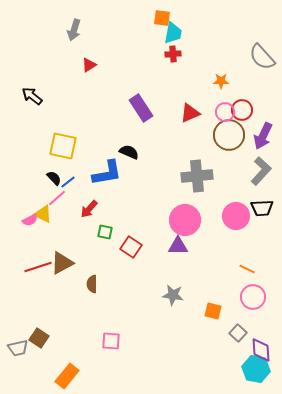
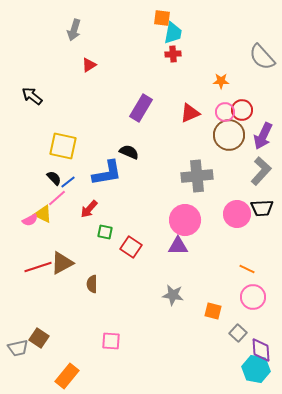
purple rectangle at (141, 108): rotated 64 degrees clockwise
pink circle at (236, 216): moved 1 px right, 2 px up
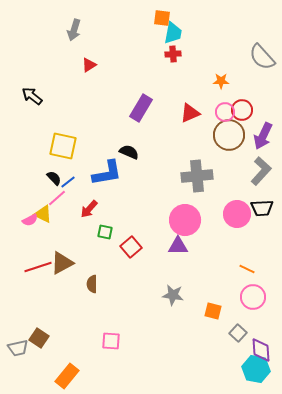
red square at (131, 247): rotated 15 degrees clockwise
